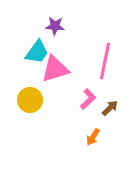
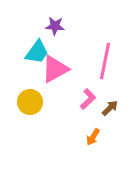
pink triangle: rotated 12 degrees counterclockwise
yellow circle: moved 2 px down
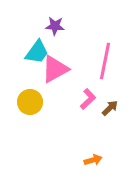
orange arrow: moved 23 px down; rotated 138 degrees counterclockwise
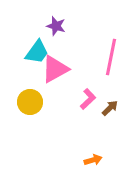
purple star: moved 1 px right; rotated 12 degrees clockwise
pink line: moved 6 px right, 4 px up
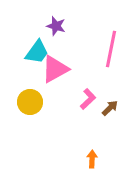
pink line: moved 8 px up
orange arrow: moved 1 px left, 1 px up; rotated 72 degrees counterclockwise
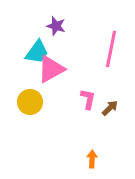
pink triangle: moved 4 px left
pink L-shape: rotated 35 degrees counterclockwise
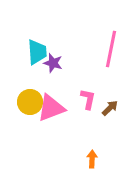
purple star: moved 3 px left, 37 px down
cyan trapezoid: rotated 40 degrees counterclockwise
pink triangle: moved 39 px down; rotated 8 degrees clockwise
